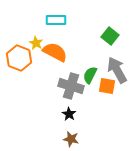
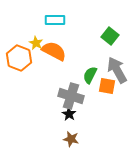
cyan rectangle: moved 1 px left
orange semicircle: moved 1 px left, 1 px up
gray cross: moved 10 px down
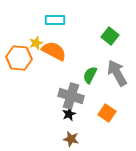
yellow star: rotated 24 degrees clockwise
orange hexagon: rotated 15 degrees counterclockwise
gray arrow: moved 3 px down
orange square: moved 27 px down; rotated 24 degrees clockwise
black star: rotated 16 degrees clockwise
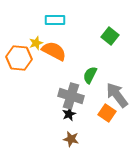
gray arrow: moved 22 px down; rotated 8 degrees counterclockwise
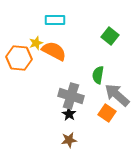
green semicircle: moved 8 px right; rotated 18 degrees counterclockwise
gray arrow: rotated 12 degrees counterclockwise
black star: rotated 16 degrees counterclockwise
brown star: moved 2 px left, 1 px down; rotated 21 degrees counterclockwise
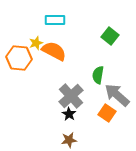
gray cross: rotated 30 degrees clockwise
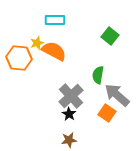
yellow star: moved 1 px right
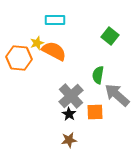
orange square: moved 12 px left, 1 px up; rotated 36 degrees counterclockwise
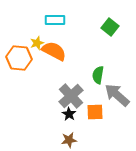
green square: moved 9 px up
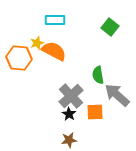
green semicircle: rotated 18 degrees counterclockwise
